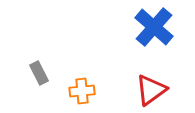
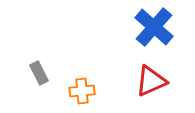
red triangle: moved 9 px up; rotated 12 degrees clockwise
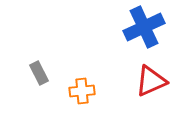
blue cross: moved 10 px left; rotated 24 degrees clockwise
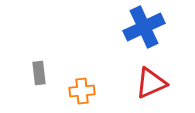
gray rectangle: rotated 20 degrees clockwise
red triangle: moved 2 px down
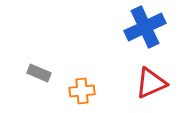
blue cross: moved 1 px right
gray rectangle: rotated 60 degrees counterclockwise
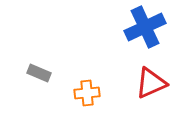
orange cross: moved 5 px right, 2 px down
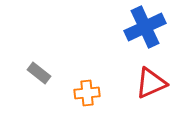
gray rectangle: rotated 15 degrees clockwise
